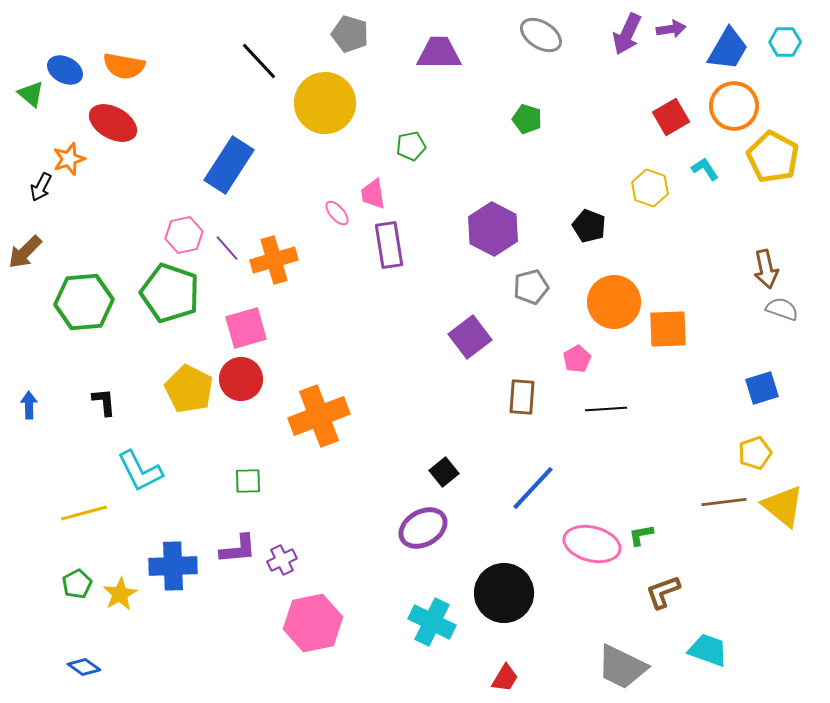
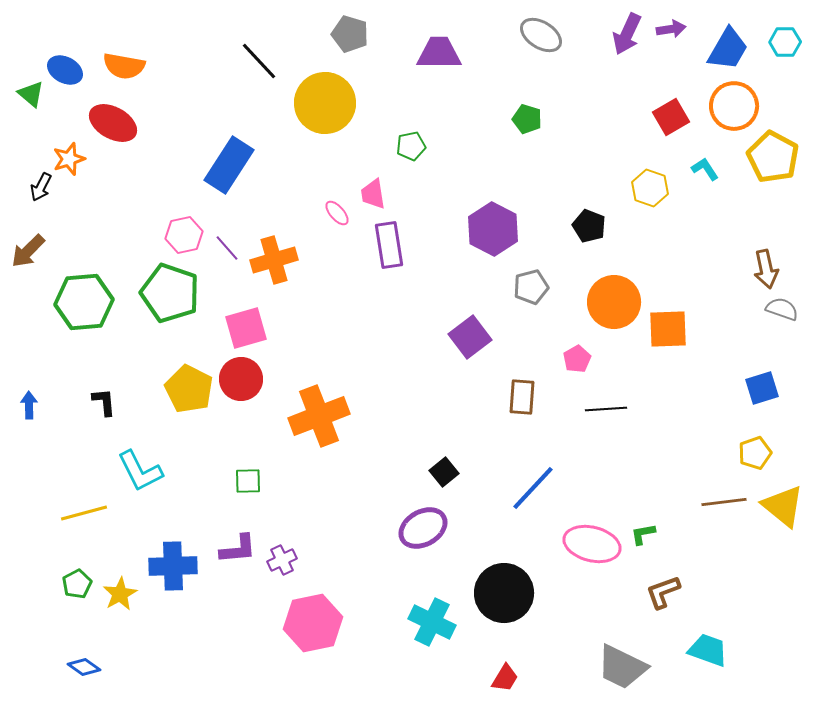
brown arrow at (25, 252): moved 3 px right, 1 px up
green L-shape at (641, 535): moved 2 px right, 1 px up
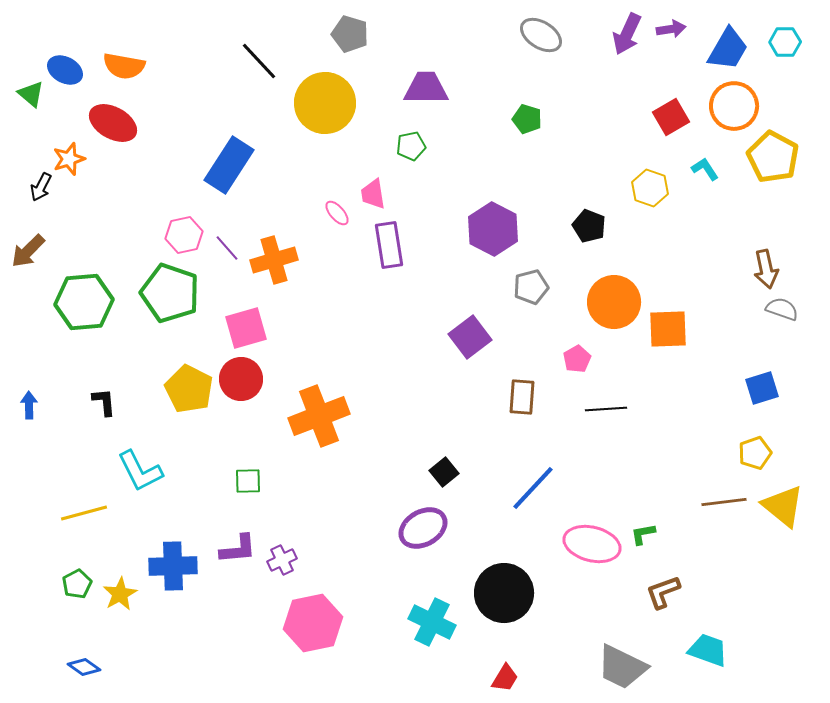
purple trapezoid at (439, 53): moved 13 px left, 35 px down
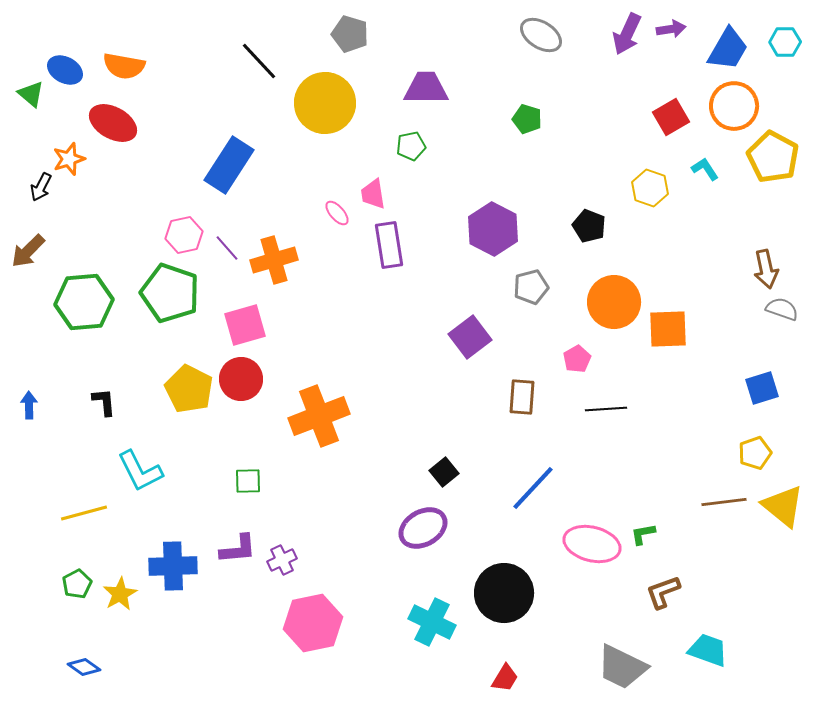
pink square at (246, 328): moved 1 px left, 3 px up
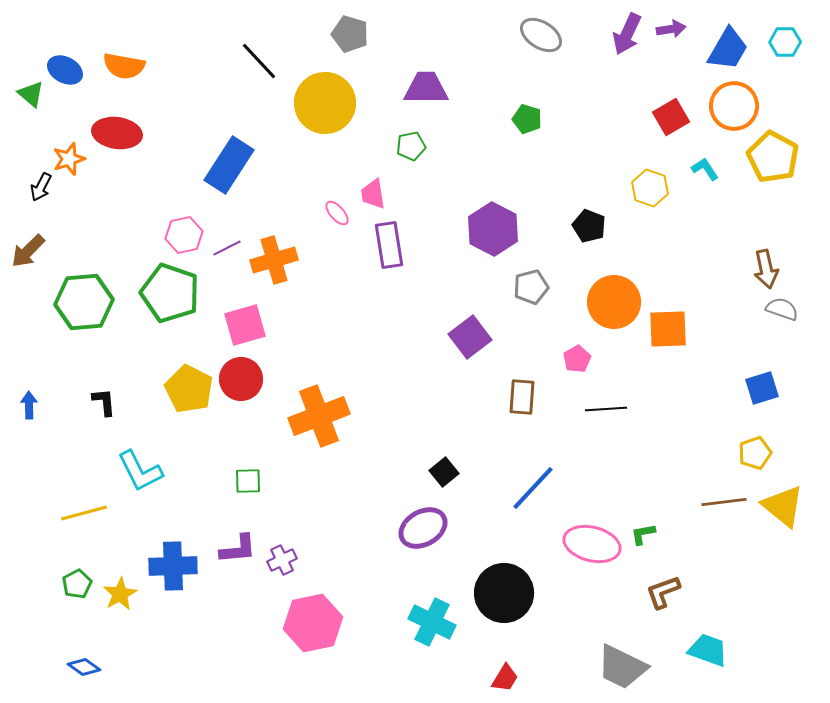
red ellipse at (113, 123): moved 4 px right, 10 px down; rotated 21 degrees counterclockwise
purple line at (227, 248): rotated 76 degrees counterclockwise
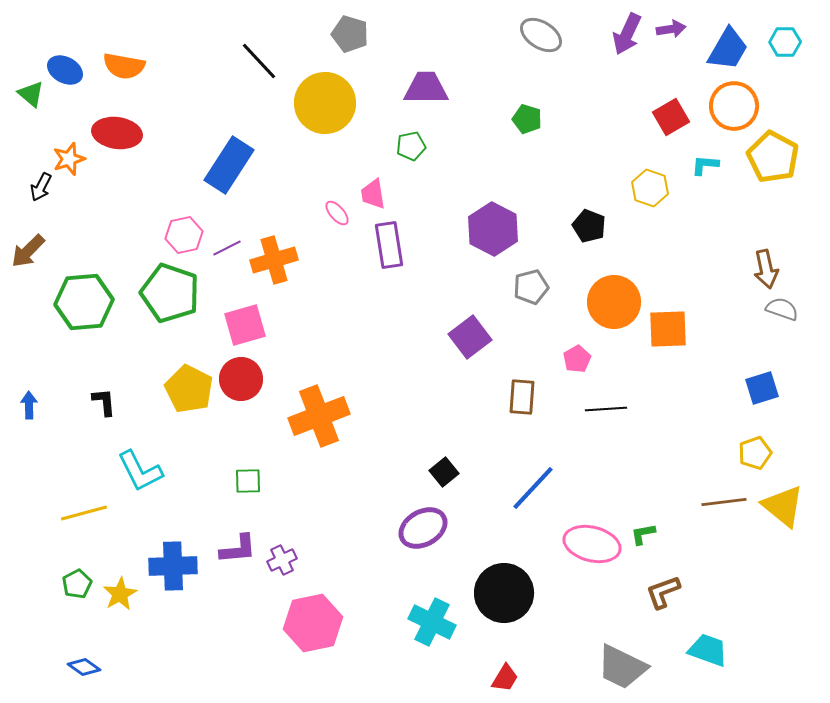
cyan L-shape at (705, 169): moved 4 px up; rotated 52 degrees counterclockwise
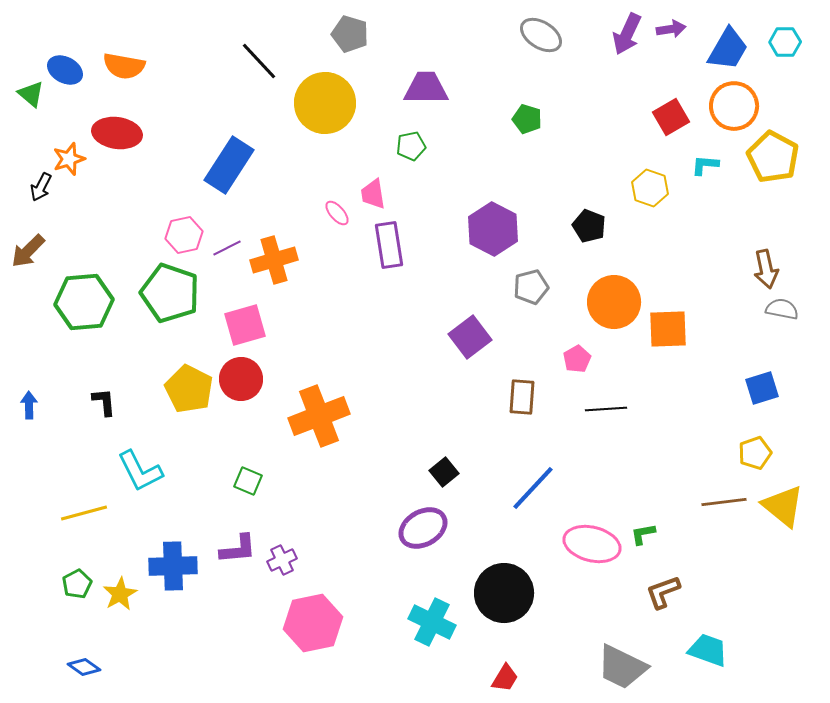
gray semicircle at (782, 309): rotated 8 degrees counterclockwise
green square at (248, 481): rotated 24 degrees clockwise
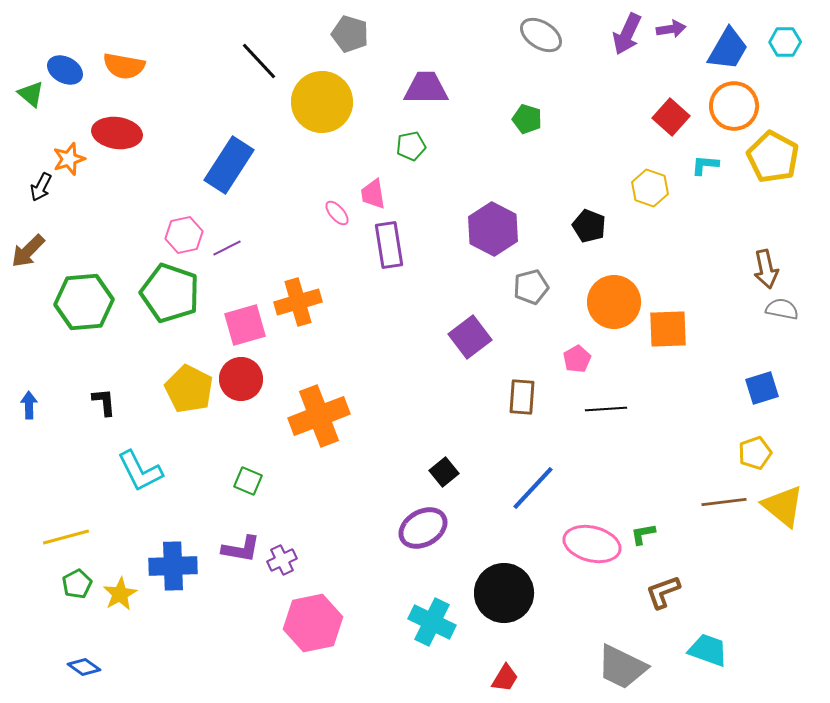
yellow circle at (325, 103): moved 3 px left, 1 px up
red square at (671, 117): rotated 18 degrees counterclockwise
orange cross at (274, 260): moved 24 px right, 42 px down
yellow line at (84, 513): moved 18 px left, 24 px down
purple L-shape at (238, 549): moved 3 px right; rotated 15 degrees clockwise
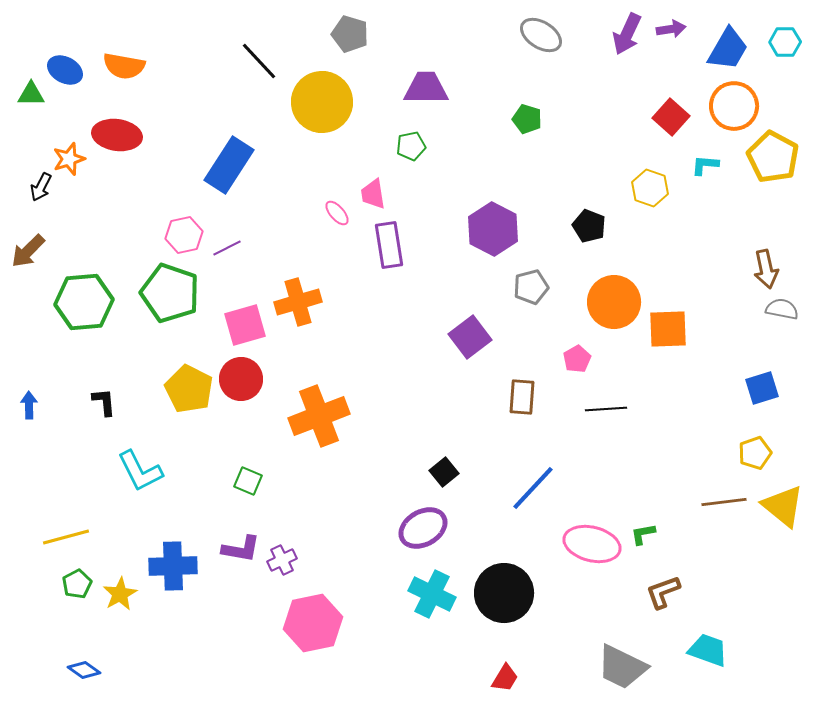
green triangle at (31, 94): rotated 40 degrees counterclockwise
red ellipse at (117, 133): moved 2 px down
cyan cross at (432, 622): moved 28 px up
blue diamond at (84, 667): moved 3 px down
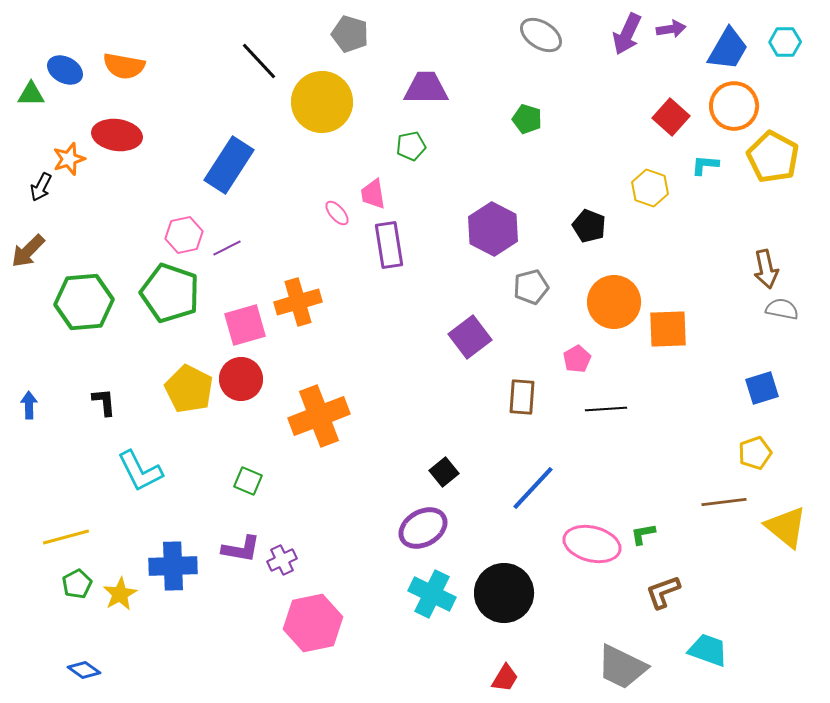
yellow triangle at (783, 506): moved 3 px right, 21 px down
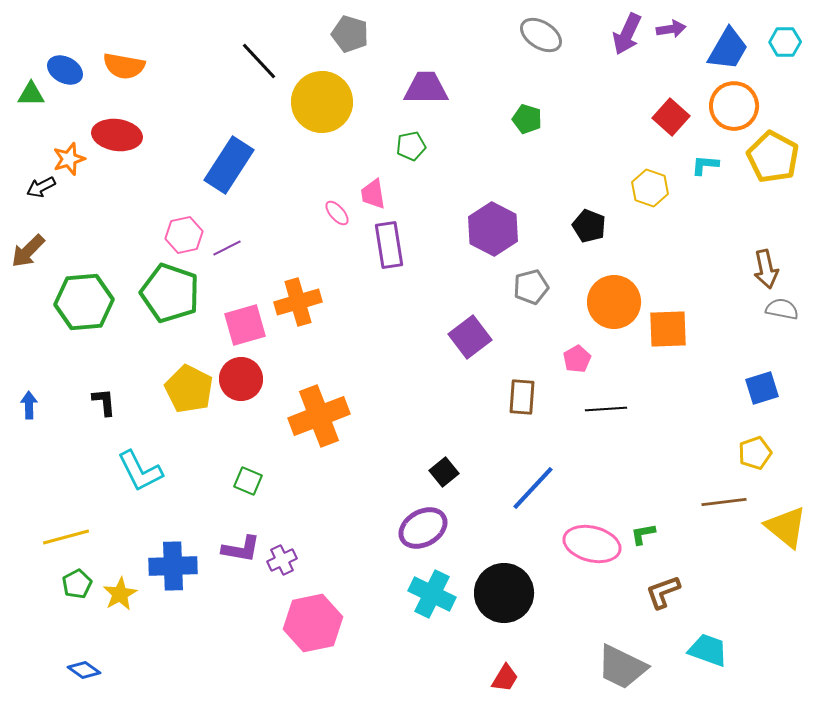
black arrow at (41, 187): rotated 36 degrees clockwise
